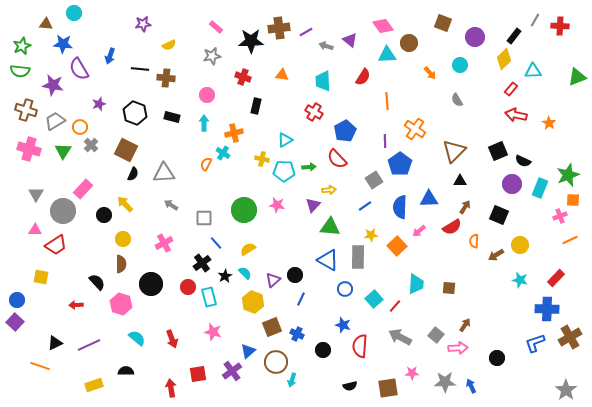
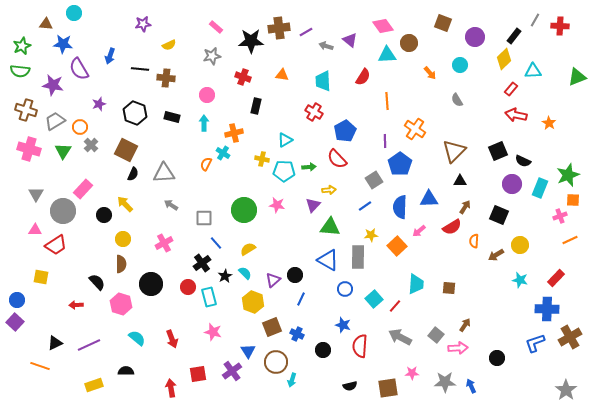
blue triangle at (248, 351): rotated 21 degrees counterclockwise
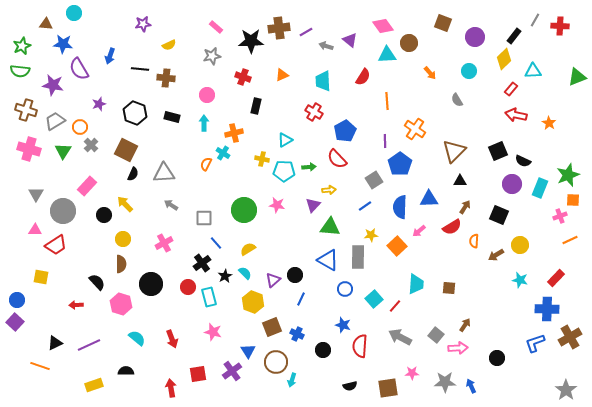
cyan circle at (460, 65): moved 9 px right, 6 px down
orange triangle at (282, 75): rotated 32 degrees counterclockwise
pink rectangle at (83, 189): moved 4 px right, 3 px up
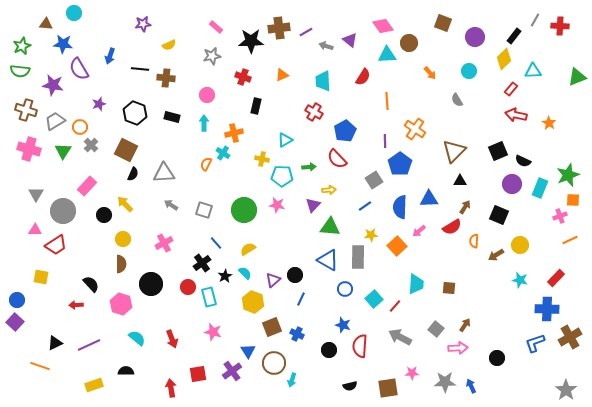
cyan pentagon at (284, 171): moved 2 px left, 5 px down
gray square at (204, 218): moved 8 px up; rotated 18 degrees clockwise
black semicircle at (97, 282): moved 6 px left, 2 px down
gray square at (436, 335): moved 6 px up
black circle at (323, 350): moved 6 px right
brown circle at (276, 362): moved 2 px left, 1 px down
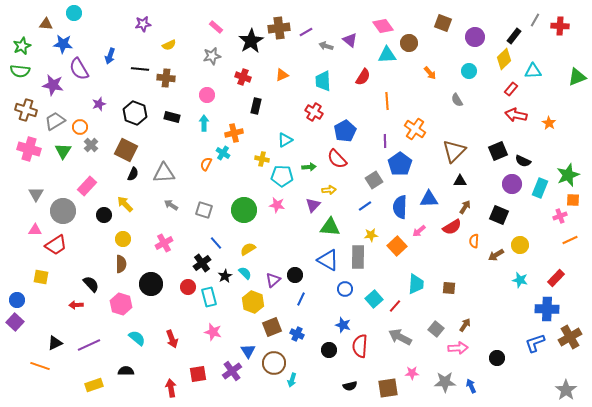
black star at (251, 41): rotated 30 degrees counterclockwise
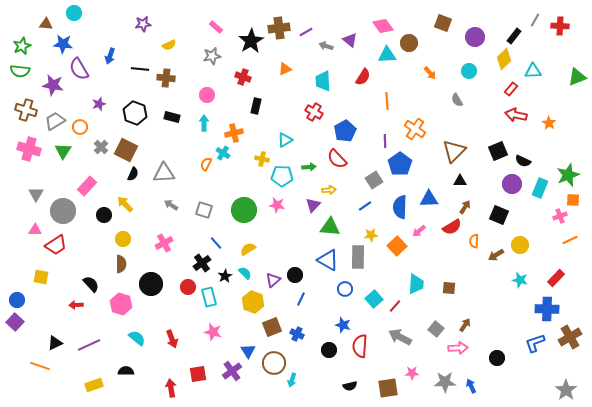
orange triangle at (282, 75): moved 3 px right, 6 px up
gray cross at (91, 145): moved 10 px right, 2 px down
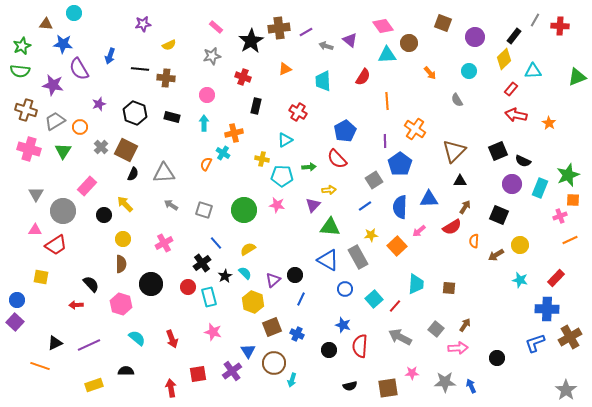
red cross at (314, 112): moved 16 px left
gray rectangle at (358, 257): rotated 30 degrees counterclockwise
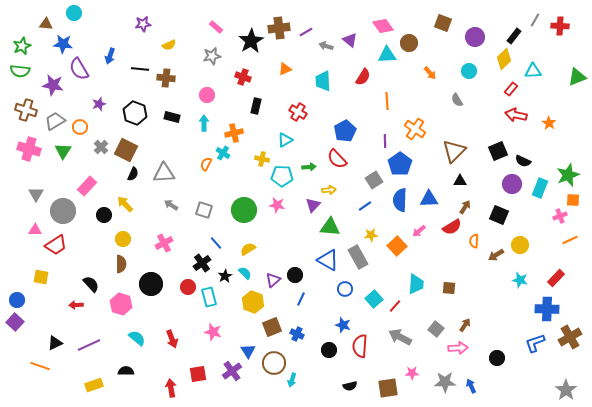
blue semicircle at (400, 207): moved 7 px up
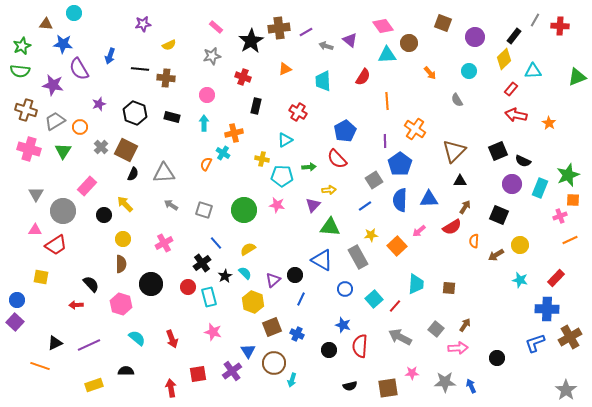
blue triangle at (328, 260): moved 6 px left
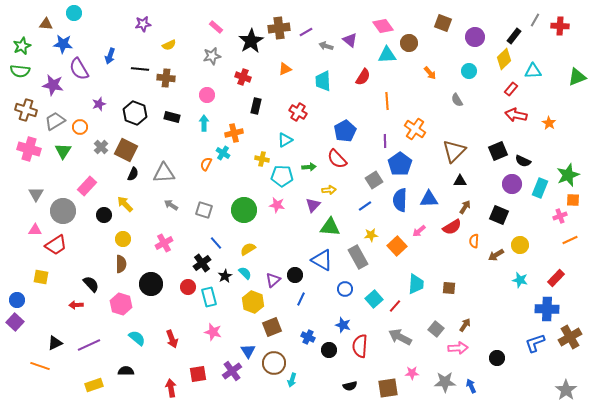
blue cross at (297, 334): moved 11 px right, 3 px down
